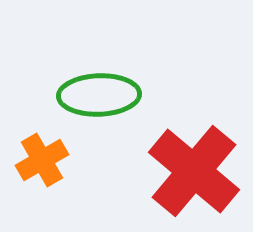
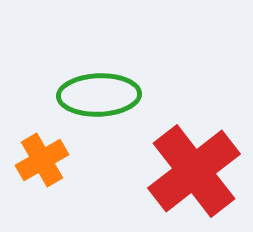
red cross: rotated 12 degrees clockwise
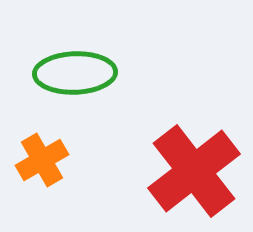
green ellipse: moved 24 px left, 22 px up
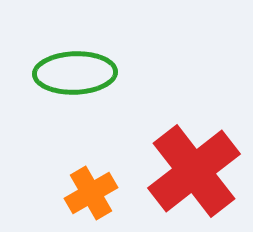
orange cross: moved 49 px right, 33 px down
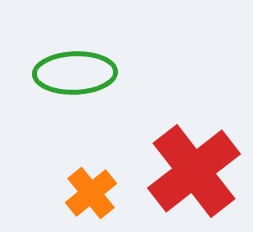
orange cross: rotated 9 degrees counterclockwise
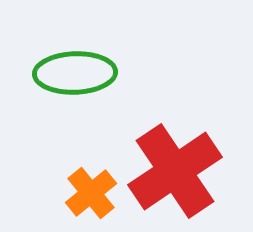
red cross: moved 19 px left; rotated 4 degrees clockwise
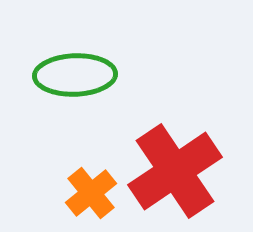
green ellipse: moved 2 px down
